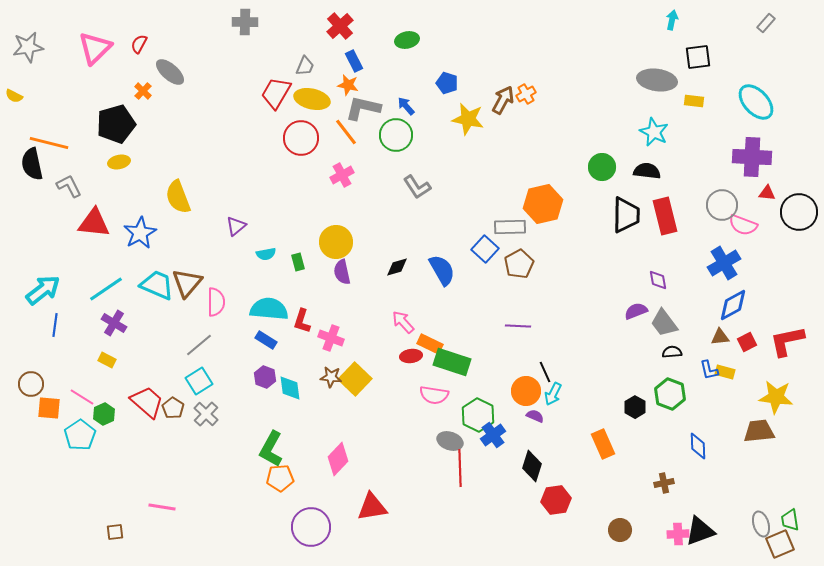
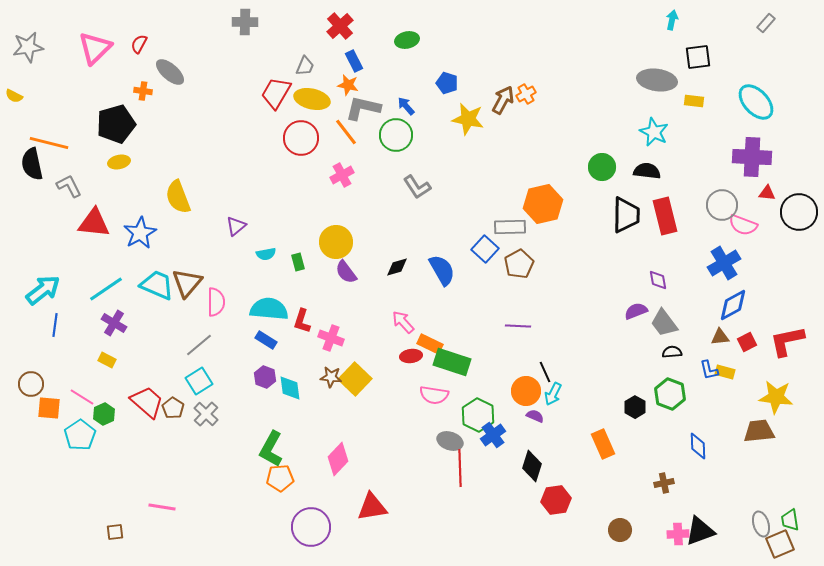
orange cross at (143, 91): rotated 36 degrees counterclockwise
purple semicircle at (342, 272): moved 4 px right; rotated 25 degrees counterclockwise
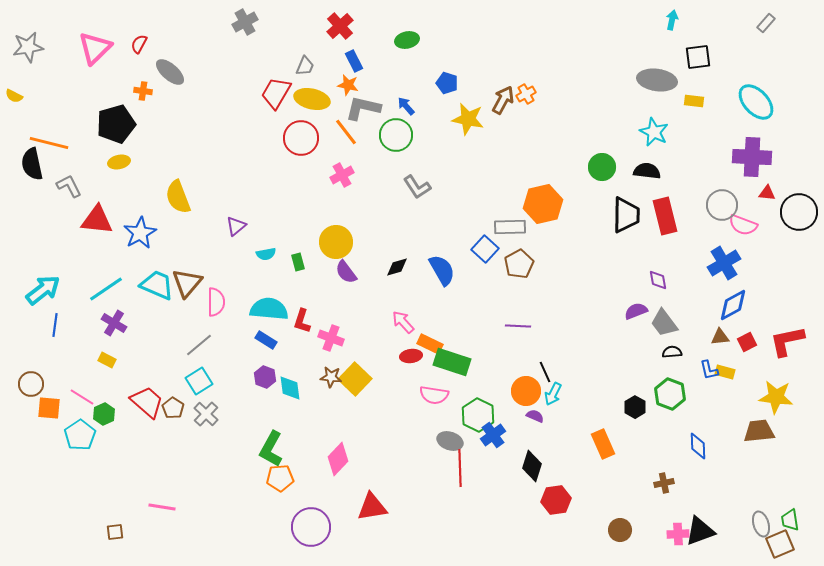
gray cross at (245, 22): rotated 30 degrees counterclockwise
red triangle at (94, 223): moved 3 px right, 3 px up
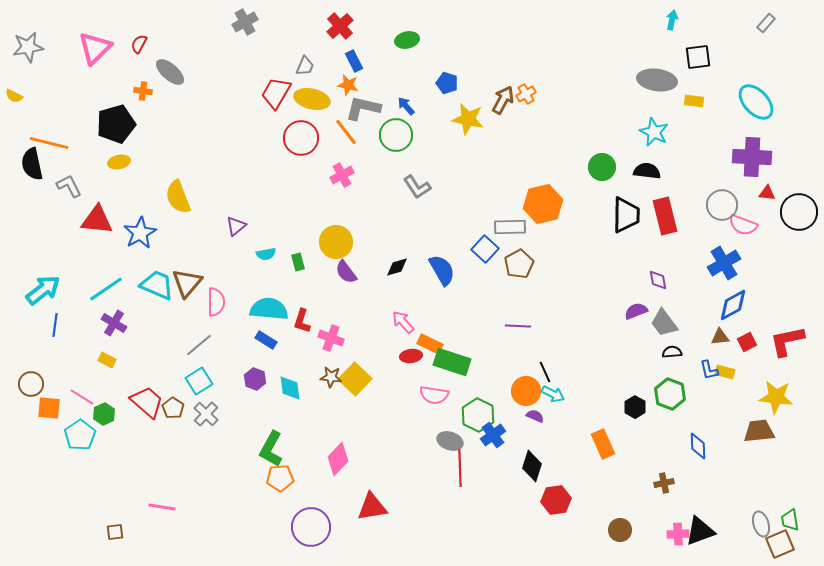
purple hexagon at (265, 377): moved 10 px left, 2 px down
cyan arrow at (553, 394): rotated 90 degrees counterclockwise
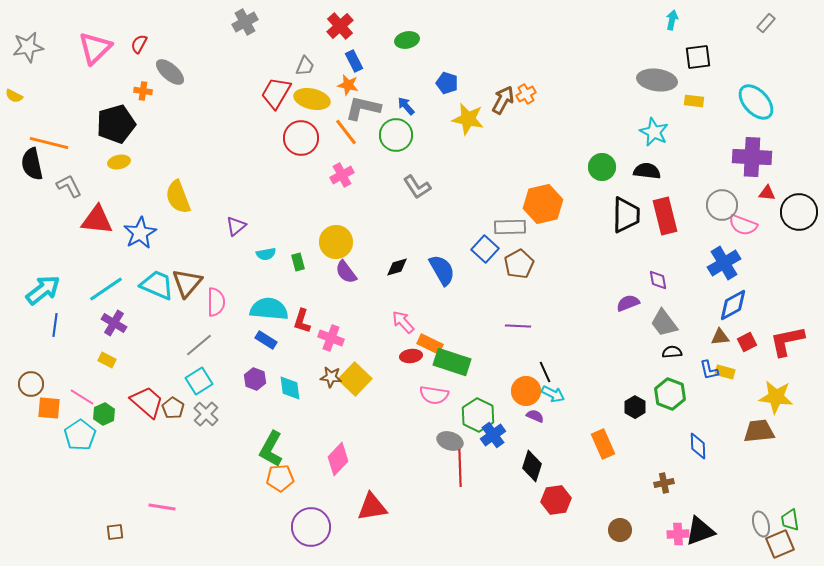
purple semicircle at (636, 311): moved 8 px left, 8 px up
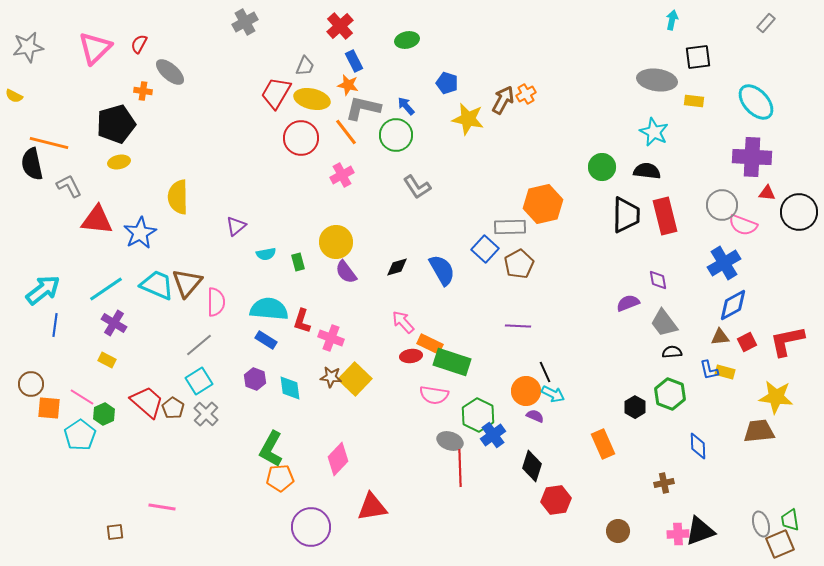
yellow semicircle at (178, 197): rotated 20 degrees clockwise
brown circle at (620, 530): moved 2 px left, 1 px down
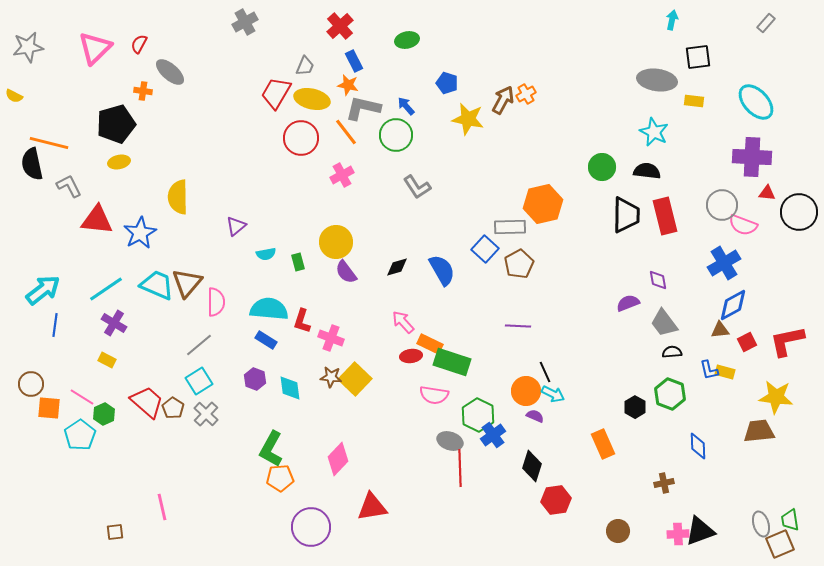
brown triangle at (720, 337): moved 7 px up
pink line at (162, 507): rotated 68 degrees clockwise
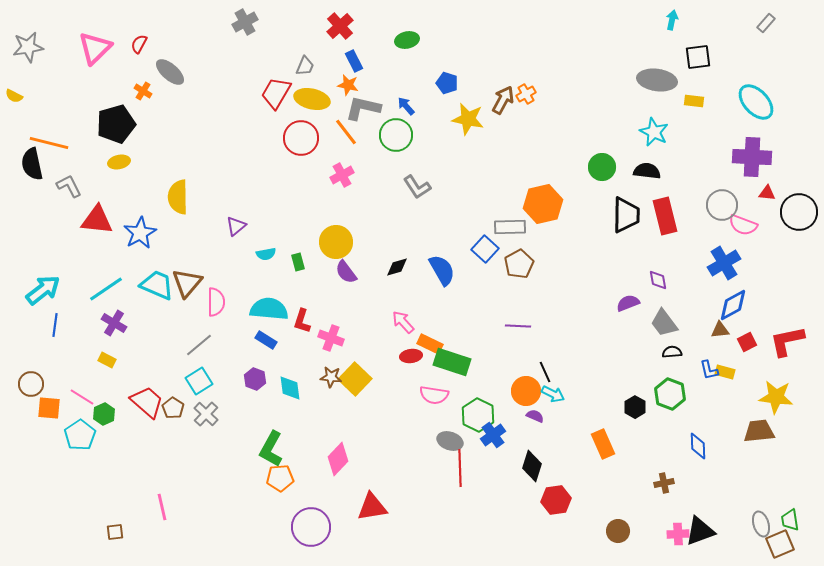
orange cross at (143, 91): rotated 24 degrees clockwise
